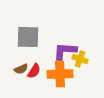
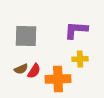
gray square: moved 2 px left, 1 px up
purple L-shape: moved 11 px right, 21 px up
yellow cross: rotated 21 degrees counterclockwise
orange cross: moved 2 px left, 5 px down
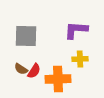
brown semicircle: rotated 56 degrees clockwise
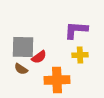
gray square: moved 3 px left, 11 px down
yellow cross: moved 4 px up
red semicircle: moved 5 px right, 14 px up; rotated 21 degrees clockwise
orange cross: moved 1 px left, 1 px down
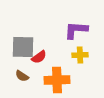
brown semicircle: moved 1 px right, 7 px down
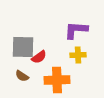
yellow cross: moved 2 px left
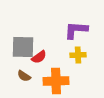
brown semicircle: moved 2 px right
orange cross: moved 1 px left, 1 px down
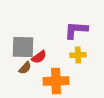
brown semicircle: moved 1 px right, 8 px up; rotated 80 degrees counterclockwise
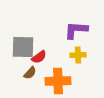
brown semicircle: moved 5 px right, 5 px down
orange cross: moved 2 px right
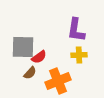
purple L-shape: rotated 85 degrees counterclockwise
yellow cross: moved 1 px right
orange cross: rotated 20 degrees counterclockwise
